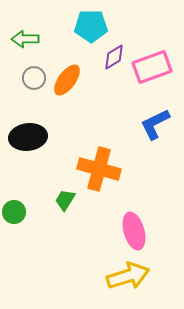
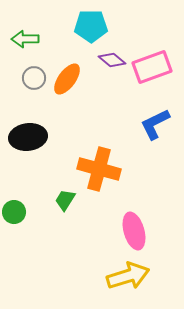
purple diamond: moved 2 px left, 3 px down; rotated 72 degrees clockwise
orange ellipse: moved 1 px up
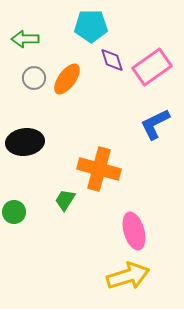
purple diamond: rotated 32 degrees clockwise
pink rectangle: rotated 15 degrees counterclockwise
black ellipse: moved 3 px left, 5 px down
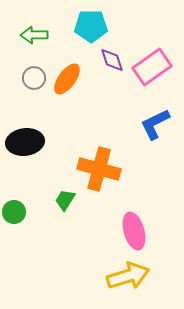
green arrow: moved 9 px right, 4 px up
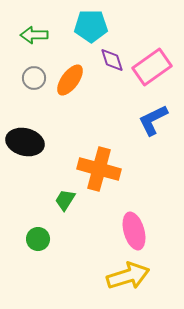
orange ellipse: moved 3 px right, 1 px down
blue L-shape: moved 2 px left, 4 px up
black ellipse: rotated 21 degrees clockwise
green circle: moved 24 px right, 27 px down
